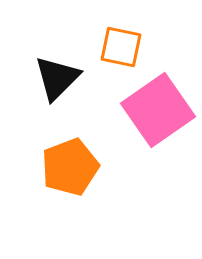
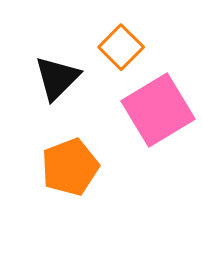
orange square: rotated 33 degrees clockwise
pink square: rotated 4 degrees clockwise
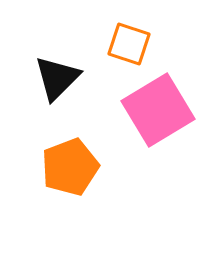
orange square: moved 8 px right, 3 px up; rotated 27 degrees counterclockwise
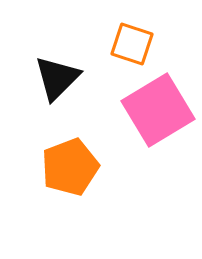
orange square: moved 3 px right
